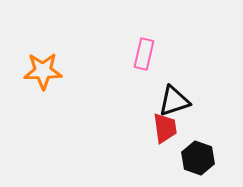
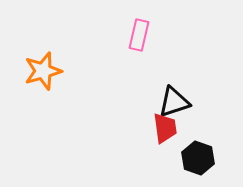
pink rectangle: moved 5 px left, 19 px up
orange star: rotated 15 degrees counterclockwise
black triangle: moved 1 px down
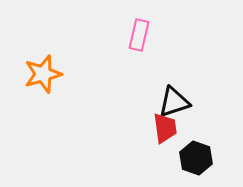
orange star: moved 3 px down
black hexagon: moved 2 px left
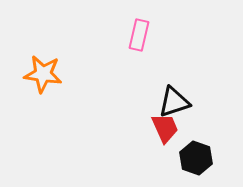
orange star: rotated 24 degrees clockwise
red trapezoid: rotated 16 degrees counterclockwise
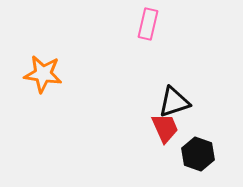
pink rectangle: moved 9 px right, 11 px up
black hexagon: moved 2 px right, 4 px up
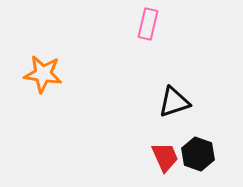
red trapezoid: moved 29 px down
